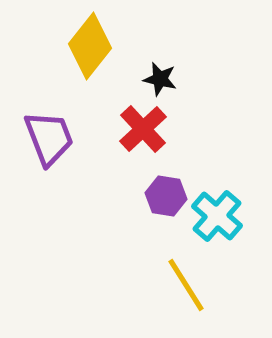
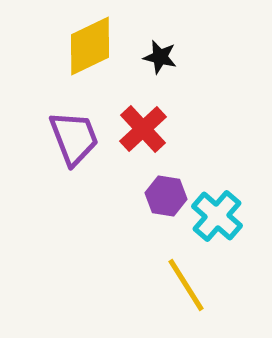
yellow diamond: rotated 26 degrees clockwise
black star: moved 22 px up
purple trapezoid: moved 25 px right
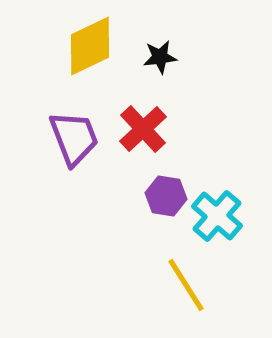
black star: rotated 20 degrees counterclockwise
